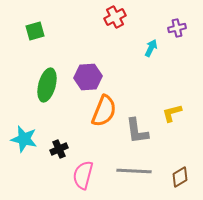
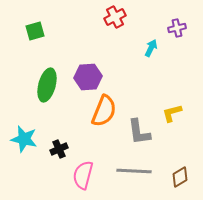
gray L-shape: moved 2 px right, 1 px down
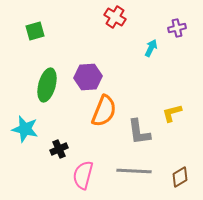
red cross: rotated 30 degrees counterclockwise
cyan star: moved 1 px right, 10 px up
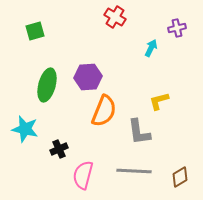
yellow L-shape: moved 13 px left, 12 px up
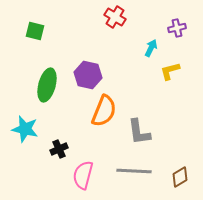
green square: rotated 30 degrees clockwise
purple hexagon: moved 2 px up; rotated 16 degrees clockwise
yellow L-shape: moved 11 px right, 30 px up
